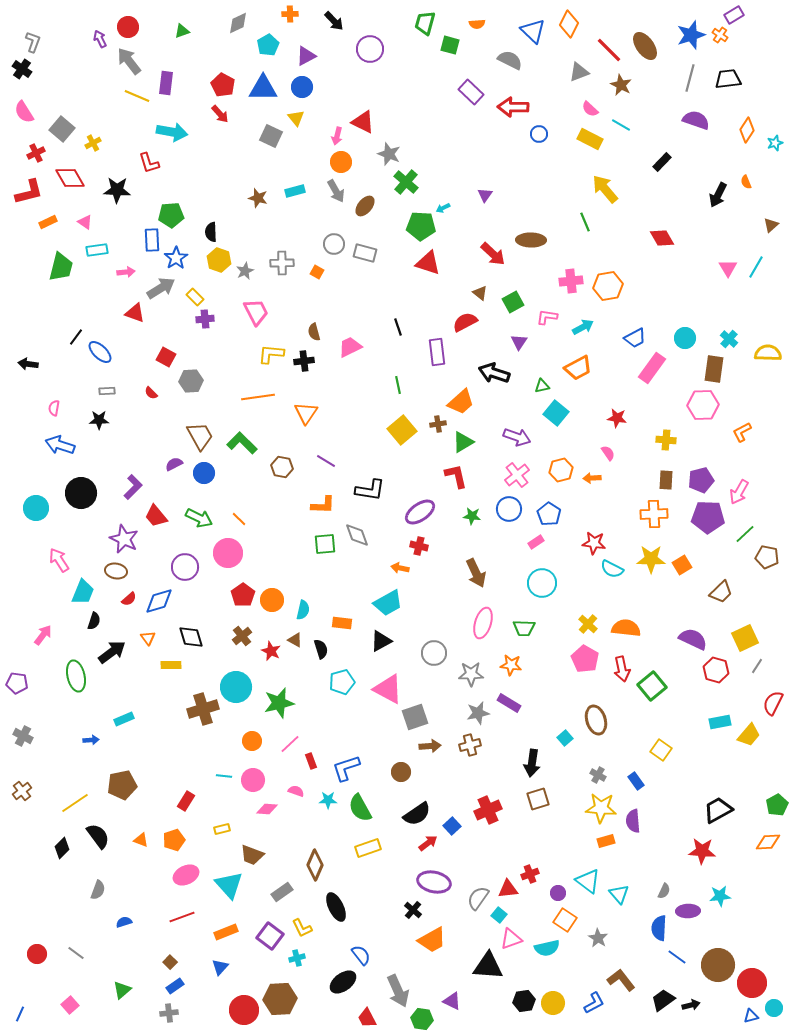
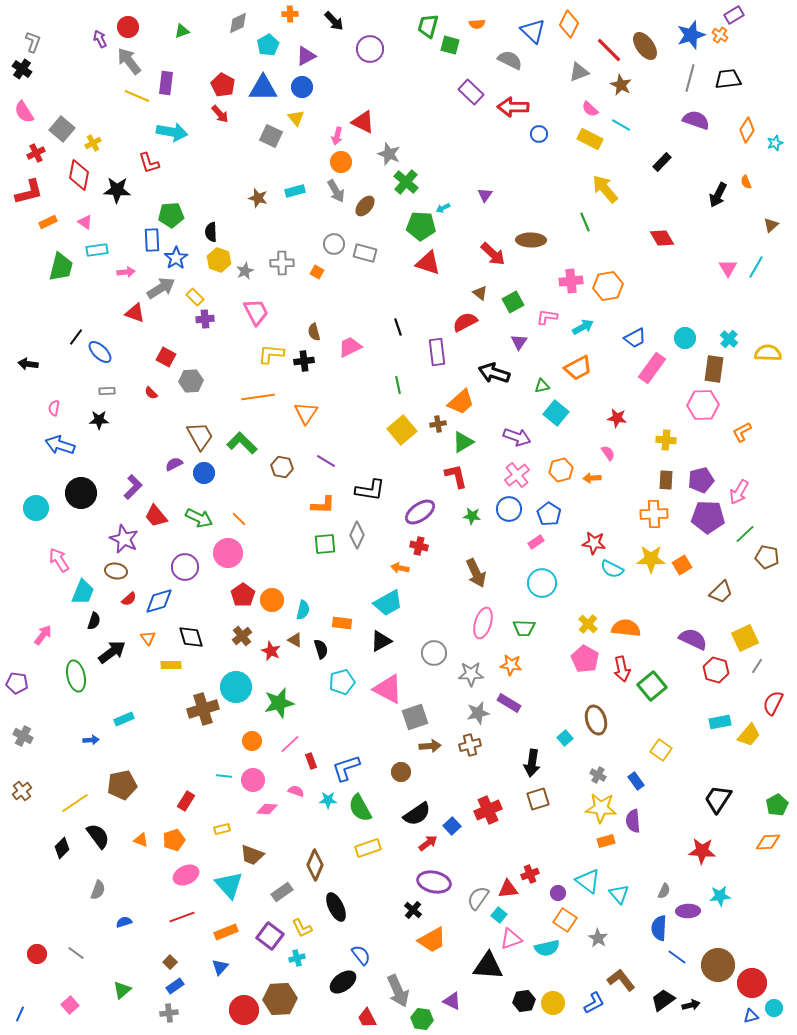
green trapezoid at (425, 23): moved 3 px right, 3 px down
red diamond at (70, 178): moved 9 px right, 3 px up; rotated 40 degrees clockwise
gray diamond at (357, 535): rotated 44 degrees clockwise
black trapezoid at (718, 810): moved 11 px up; rotated 28 degrees counterclockwise
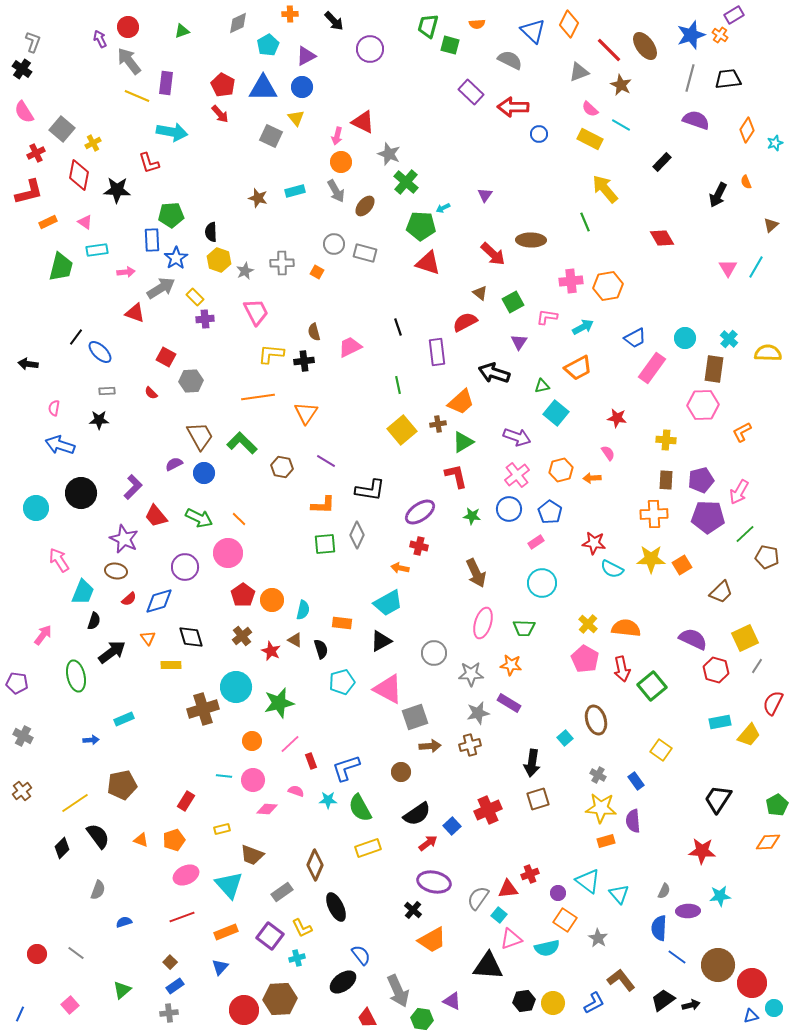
blue pentagon at (549, 514): moved 1 px right, 2 px up
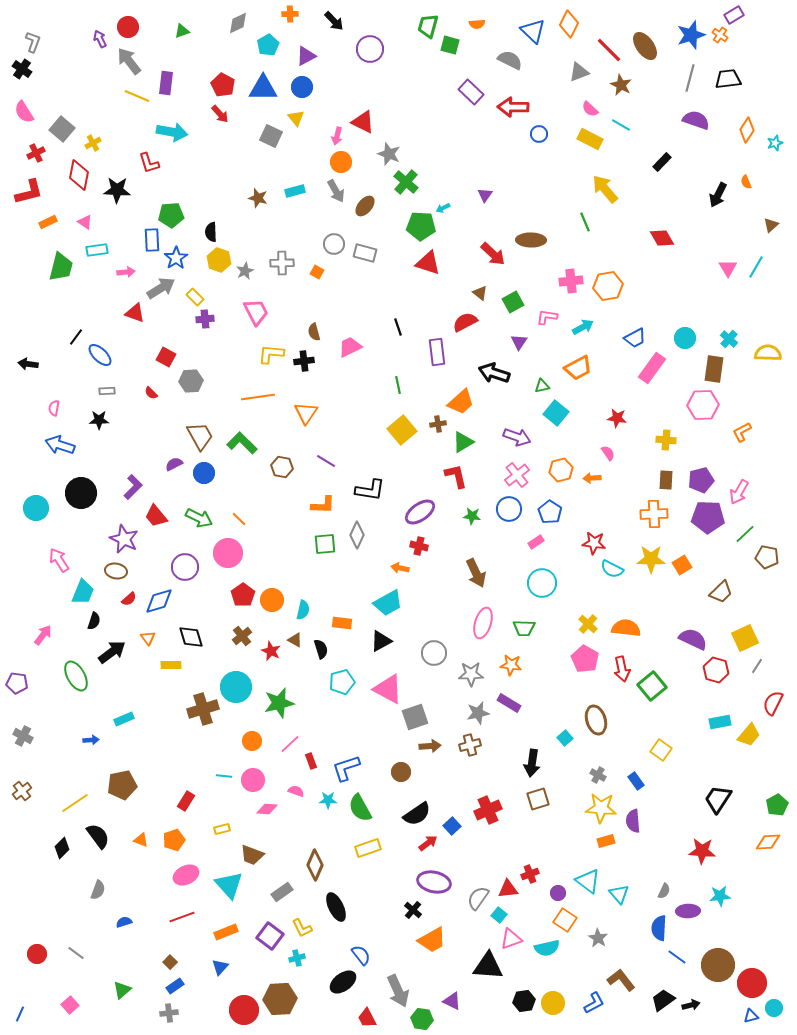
blue ellipse at (100, 352): moved 3 px down
green ellipse at (76, 676): rotated 16 degrees counterclockwise
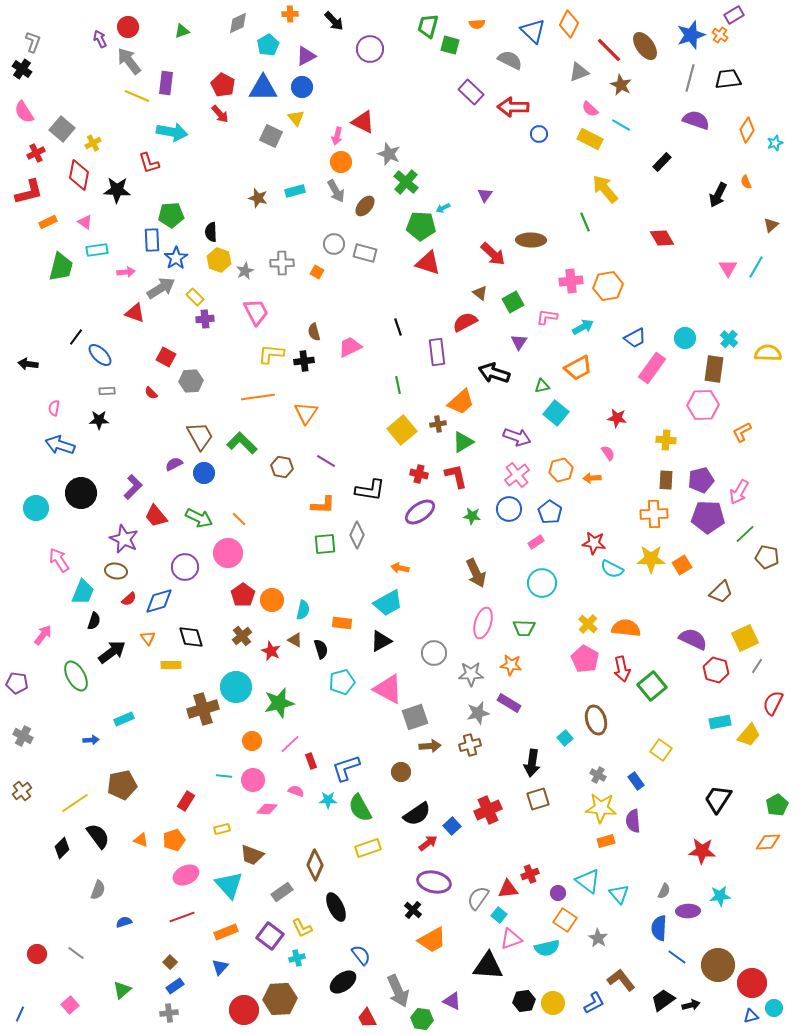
red cross at (419, 546): moved 72 px up
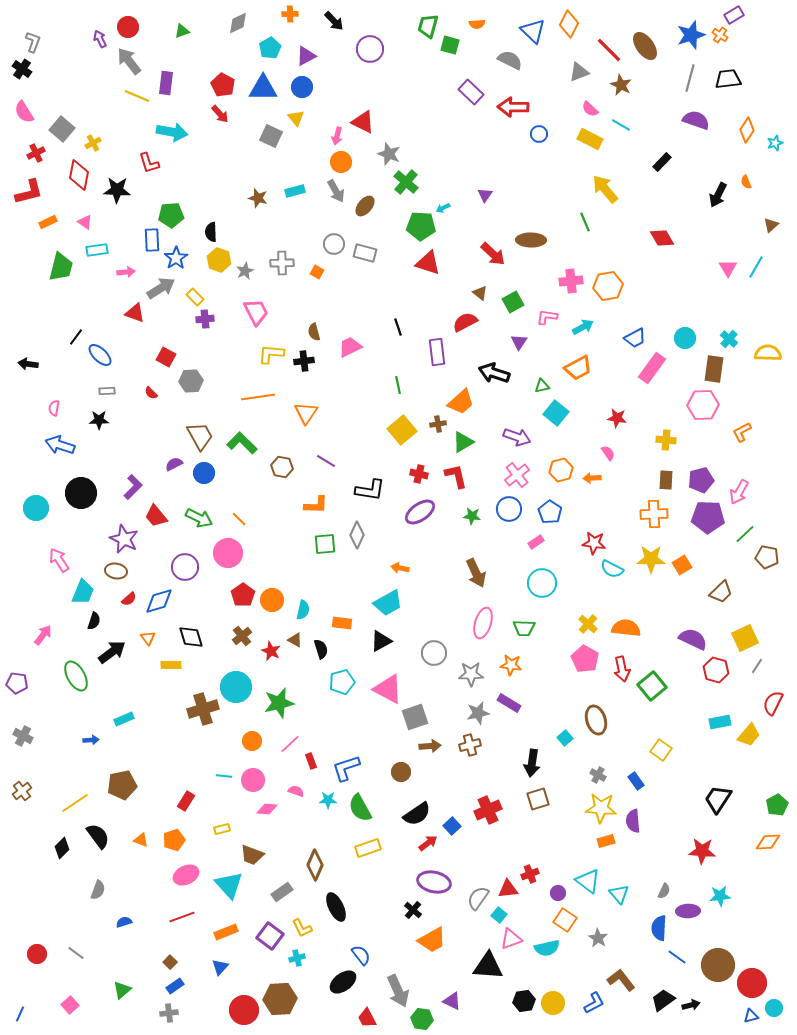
cyan pentagon at (268, 45): moved 2 px right, 3 px down
orange L-shape at (323, 505): moved 7 px left
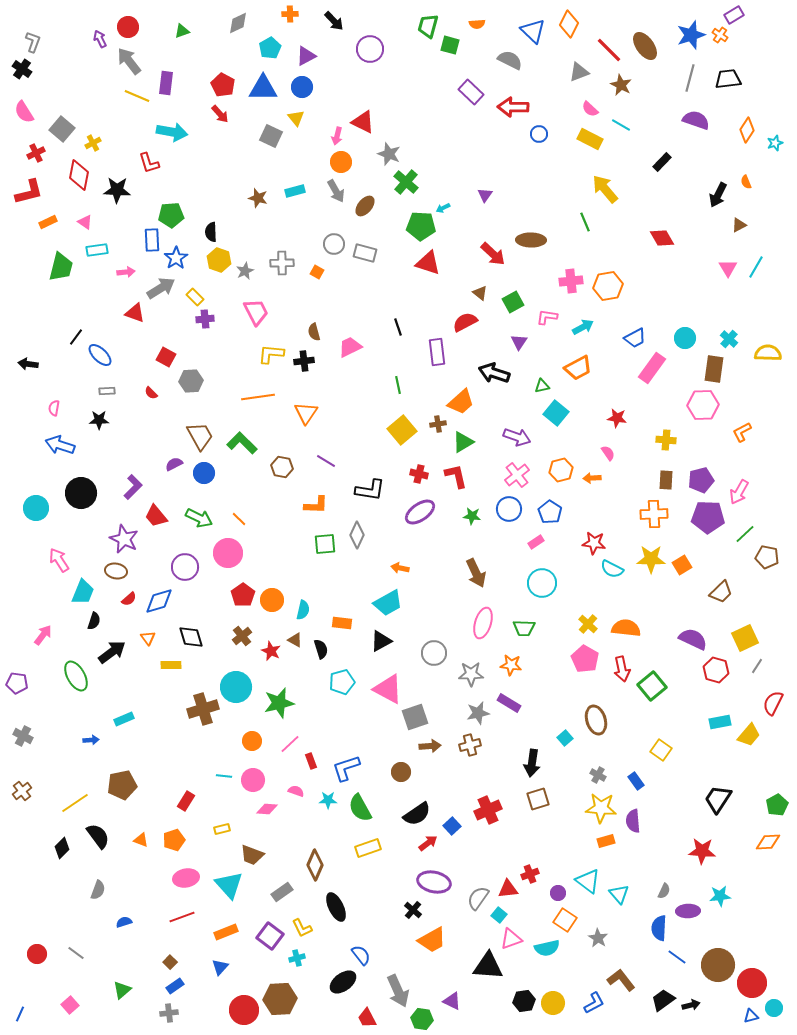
brown triangle at (771, 225): moved 32 px left; rotated 14 degrees clockwise
pink ellipse at (186, 875): moved 3 px down; rotated 15 degrees clockwise
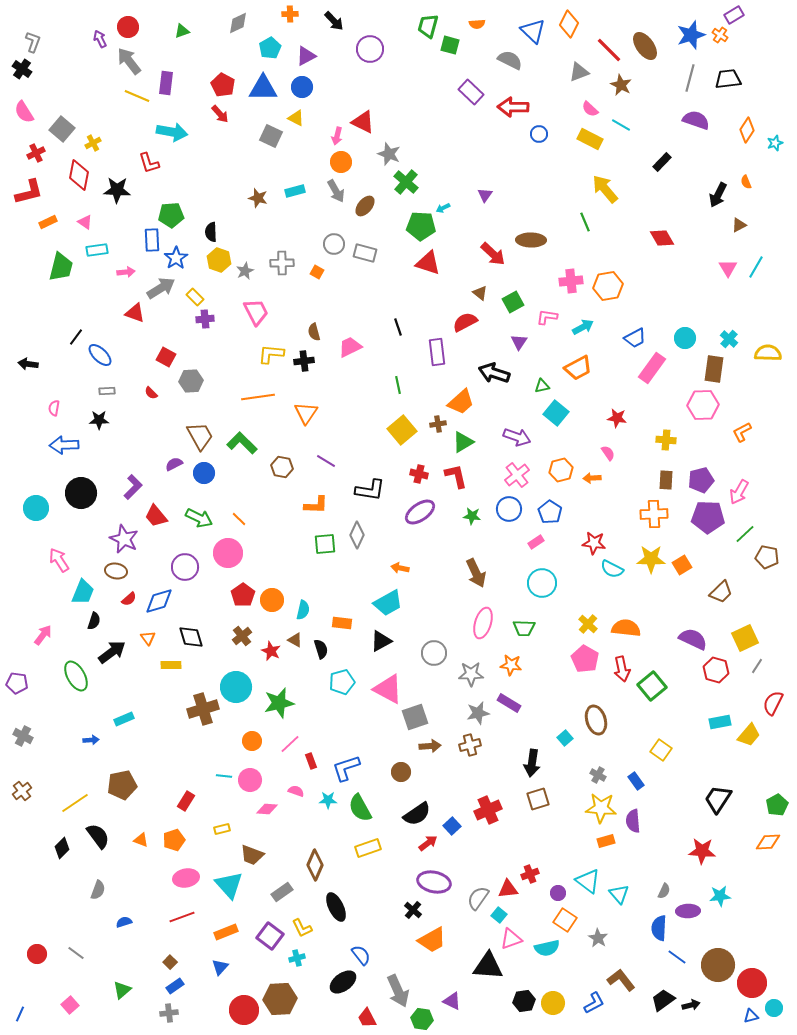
yellow triangle at (296, 118): rotated 24 degrees counterclockwise
blue arrow at (60, 445): moved 4 px right; rotated 20 degrees counterclockwise
pink circle at (253, 780): moved 3 px left
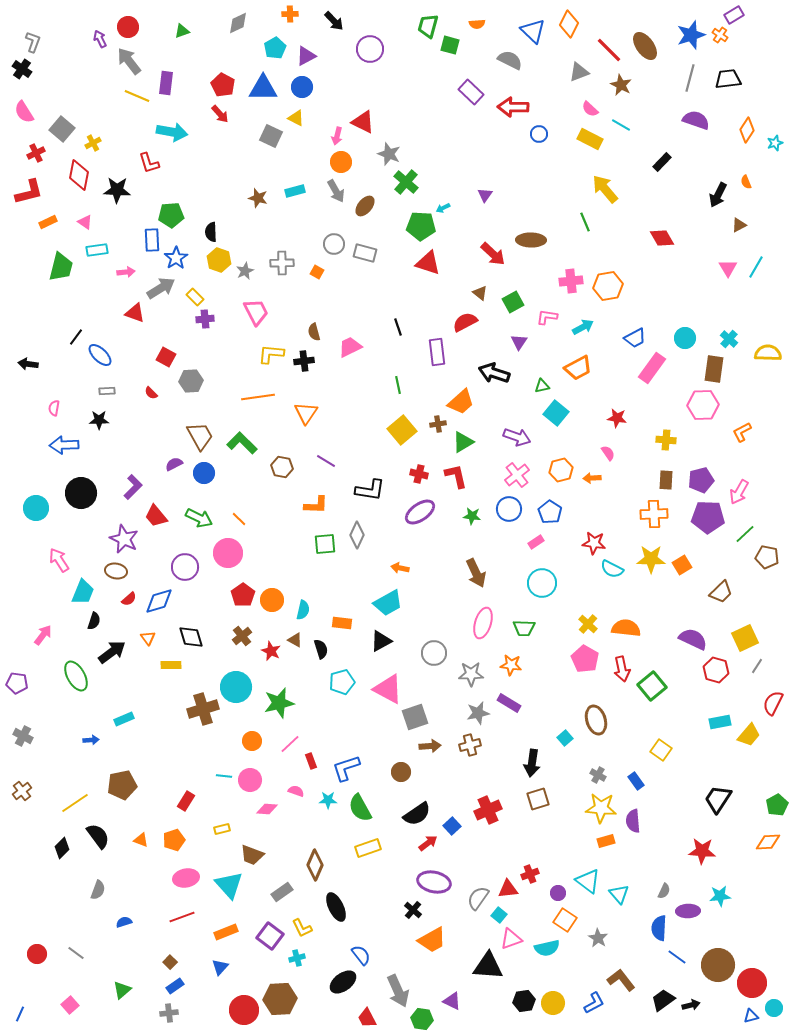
cyan pentagon at (270, 48): moved 5 px right
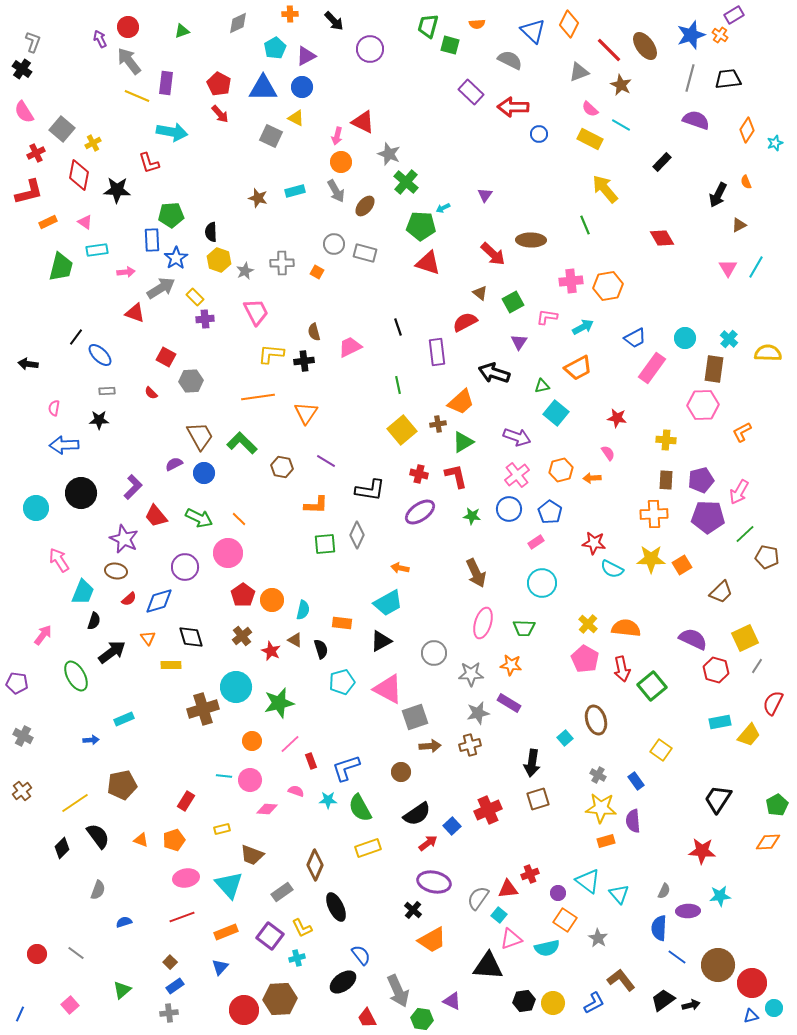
red pentagon at (223, 85): moved 4 px left, 1 px up
green line at (585, 222): moved 3 px down
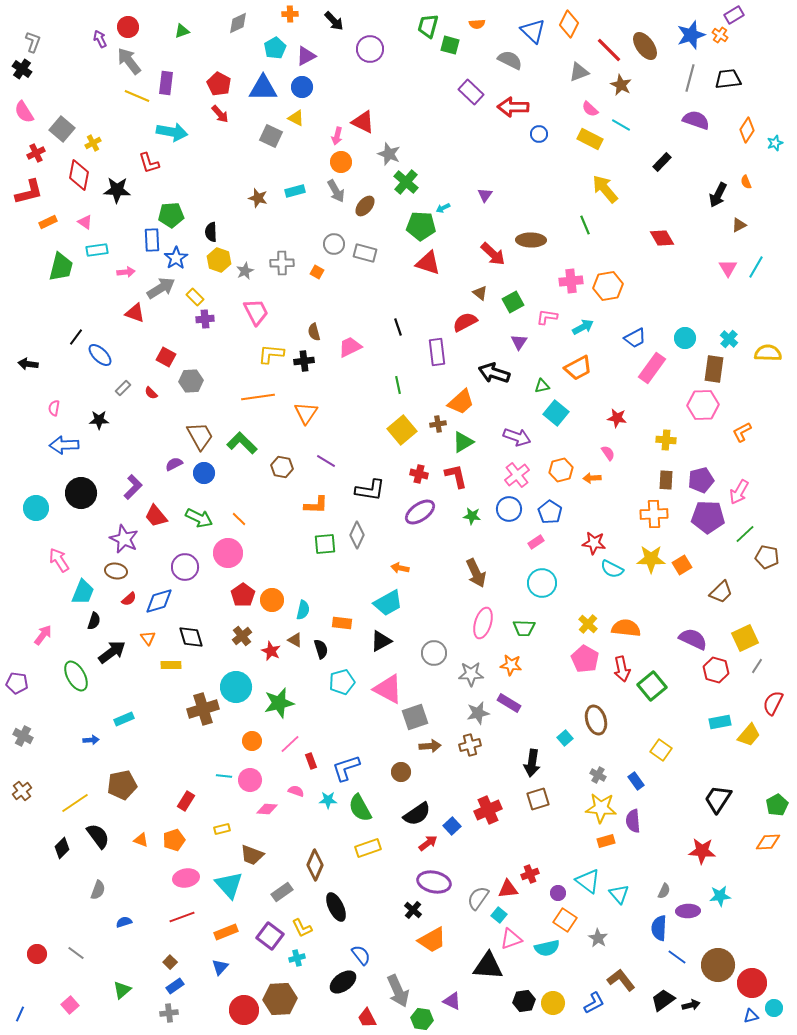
gray rectangle at (107, 391): moved 16 px right, 3 px up; rotated 42 degrees counterclockwise
